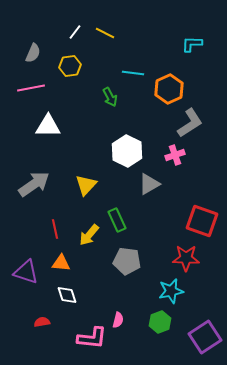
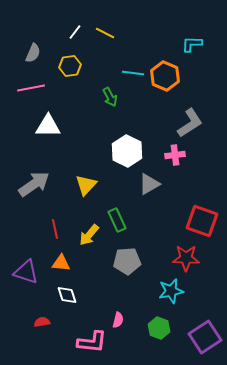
orange hexagon: moved 4 px left, 13 px up; rotated 12 degrees counterclockwise
pink cross: rotated 12 degrees clockwise
gray pentagon: rotated 12 degrees counterclockwise
green hexagon: moved 1 px left, 6 px down; rotated 20 degrees counterclockwise
pink L-shape: moved 4 px down
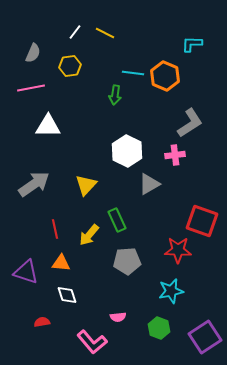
green arrow: moved 5 px right, 2 px up; rotated 36 degrees clockwise
red star: moved 8 px left, 8 px up
pink semicircle: moved 3 px up; rotated 70 degrees clockwise
pink L-shape: rotated 44 degrees clockwise
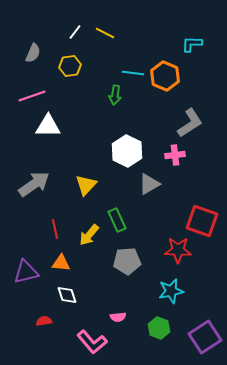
pink line: moved 1 px right, 8 px down; rotated 8 degrees counterclockwise
purple triangle: rotated 32 degrees counterclockwise
red semicircle: moved 2 px right, 1 px up
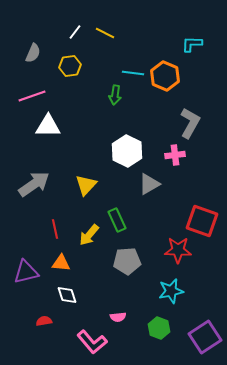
gray L-shape: rotated 28 degrees counterclockwise
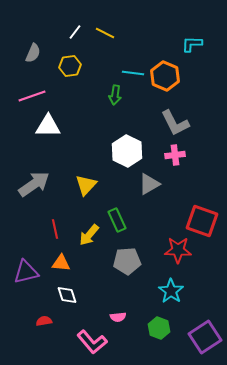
gray L-shape: moved 15 px left; rotated 124 degrees clockwise
cyan star: rotated 25 degrees counterclockwise
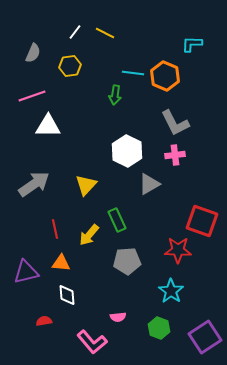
white diamond: rotated 15 degrees clockwise
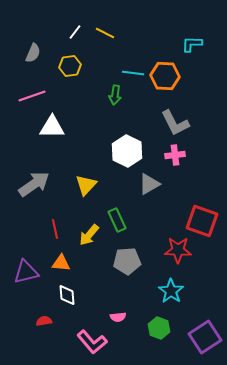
orange hexagon: rotated 20 degrees counterclockwise
white triangle: moved 4 px right, 1 px down
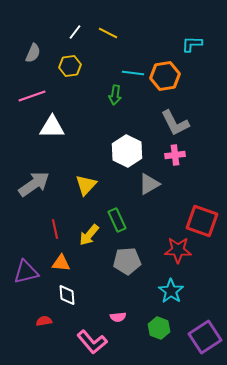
yellow line: moved 3 px right
orange hexagon: rotated 12 degrees counterclockwise
